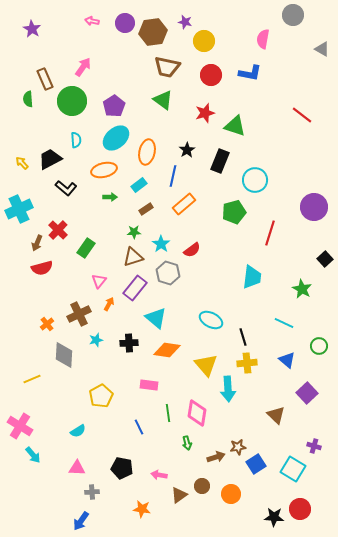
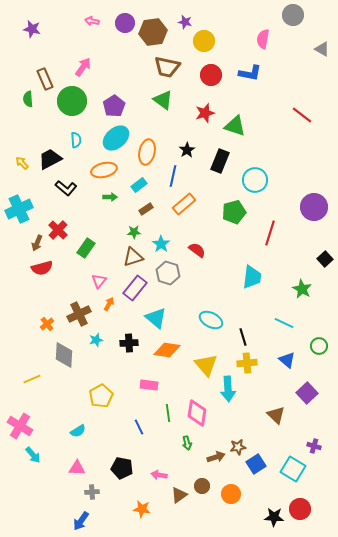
purple star at (32, 29): rotated 18 degrees counterclockwise
red semicircle at (192, 250): moved 5 px right; rotated 108 degrees counterclockwise
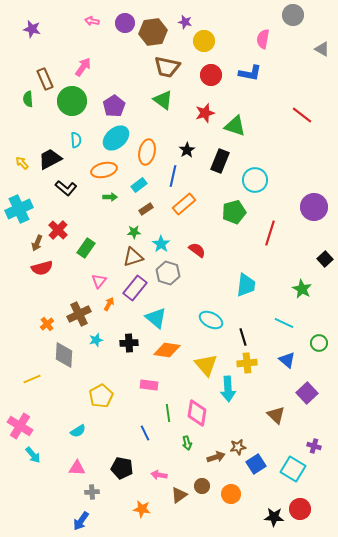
cyan trapezoid at (252, 277): moved 6 px left, 8 px down
green circle at (319, 346): moved 3 px up
blue line at (139, 427): moved 6 px right, 6 px down
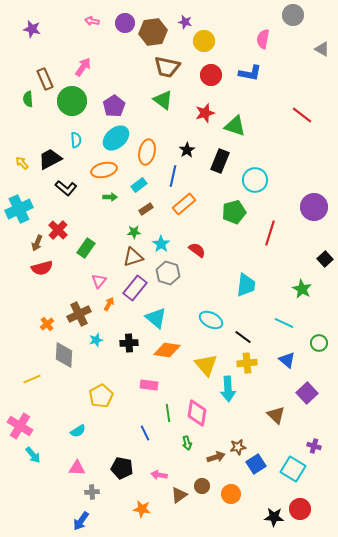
black line at (243, 337): rotated 36 degrees counterclockwise
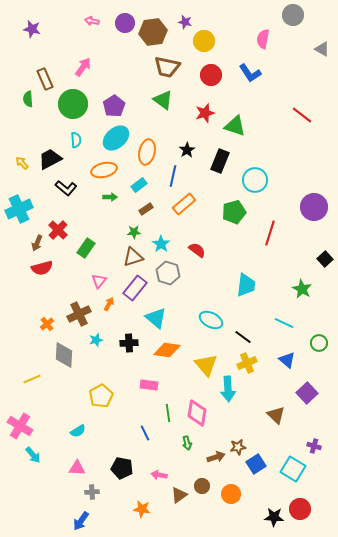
blue L-shape at (250, 73): rotated 45 degrees clockwise
green circle at (72, 101): moved 1 px right, 3 px down
yellow cross at (247, 363): rotated 18 degrees counterclockwise
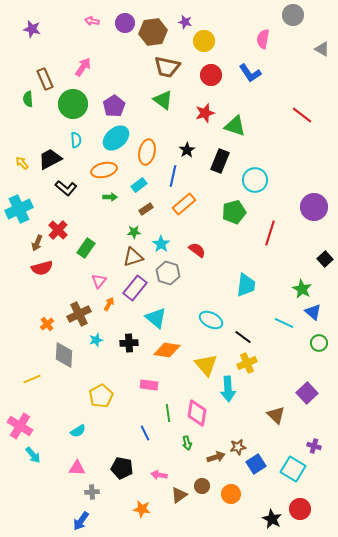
blue triangle at (287, 360): moved 26 px right, 48 px up
black star at (274, 517): moved 2 px left, 2 px down; rotated 24 degrees clockwise
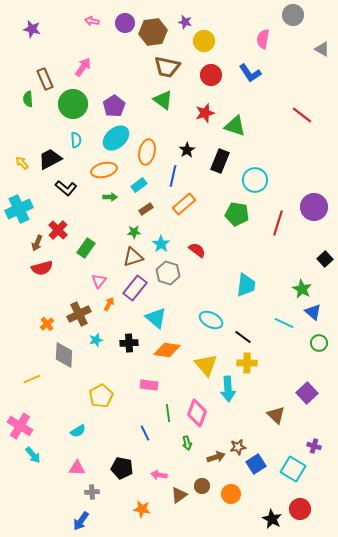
green pentagon at (234, 212): moved 3 px right, 2 px down; rotated 25 degrees clockwise
red line at (270, 233): moved 8 px right, 10 px up
yellow cross at (247, 363): rotated 24 degrees clockwise
pink diamond at (197, 413): rotated 12 degrees clockwise
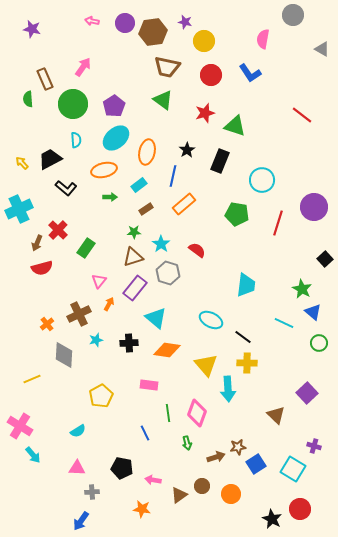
cyan circle at (255, 180): moved 7 px right
pink arrow at (159, 475): moved 6 px left, 5 px down
